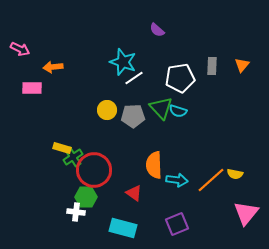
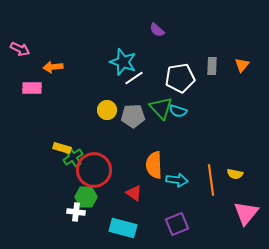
orange line: rotated 56 degrees counterclockwise
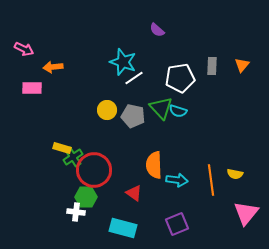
pink arrow: moved 4 px right
gray pentagon: rotated 15 degrees clockwise
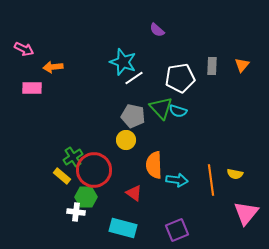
yellow circle: moved 19 px right, 30 px down
yellow rectangle: moved 28 px down; rotated 24 degrees clockwise
purple square: moved 6 px down
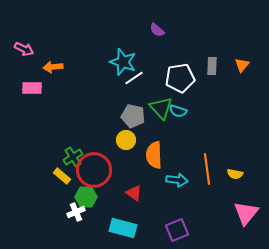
orange semicircle: moved 10 px up
orange line: moved 4 px left, 11 px up
white cross: rotated 30 degrees counterclockwise
